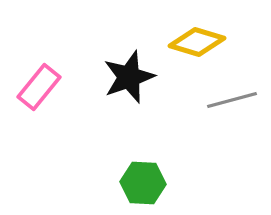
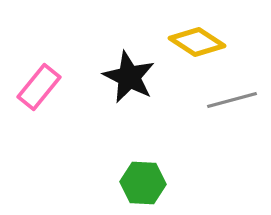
yellow diamond: rotated 16 degrees clockwise
black star: rotated 26 degrees counterclockwise
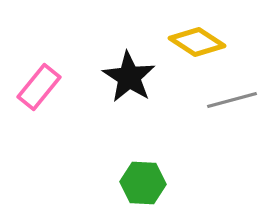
black star: rotated 6 degrees clockwise
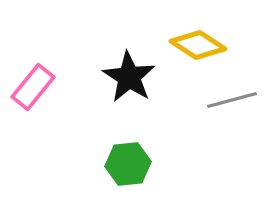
yellow diamond: moved 1 px right, 3 px down
pink rectangle: moved 6 px left
green hexagon: moved 15 px left, 19 px up; rotated 9 degrees counterclockwise
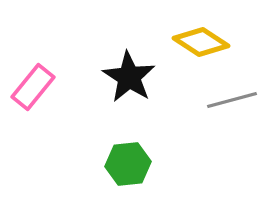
yellow diamond: moved 3 px right, 3 px up
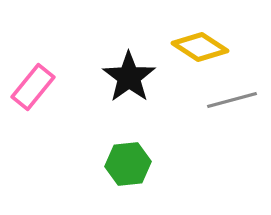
yellow diamond: moved 1 px left, 5 px down
black star: rotated 4 degrees clockwise
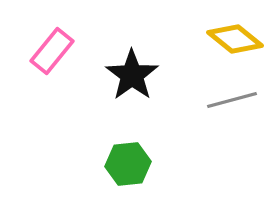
yellow diamond: moved 35 px right, 8 px up; rotated 6 degrees clockwise
black star: moved 3 px right, 2 px up
pink rectangle: moved 19 px right, 36 px up
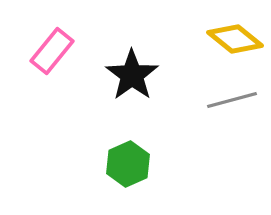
green hexagon: rotated 18 degrees counterclockwise
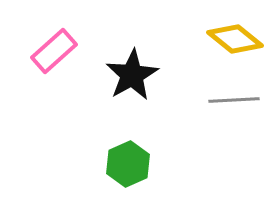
pink rectangle: moved 2 px right; rotated 9 degrees clockwise
black star: rotated 6 degrees clockwise
gray line: moved 2 px right; rotated 12 degrees clockwise
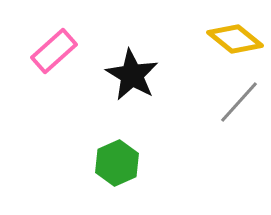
black star: rotated 12 degrees counterclockwise
gray line: moved 5 px right, 2 px down; rotated 45 degrees counterclockwise
green hexagon: moved 11 px left, 1 px up
